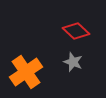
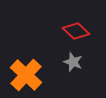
orange cross: moved 3 px down; rotated 12 degrees counterclockwise
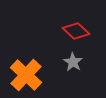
gray star: rotated 12 degrees clockwise
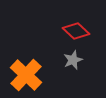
gray star: moved 2 px up; rotated 18 degrees clockwise
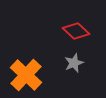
gray star: moved 1 px right, 3 px down
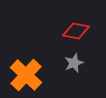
red diamond: rotated 32 degrees counterclockwise
